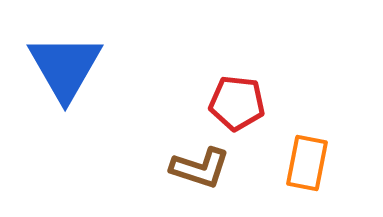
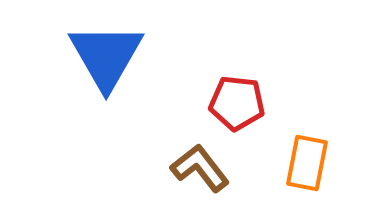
blue triangle: moved 41 px right, 11 px up
brown L-shape: rotated 146 degrees counterclockwise
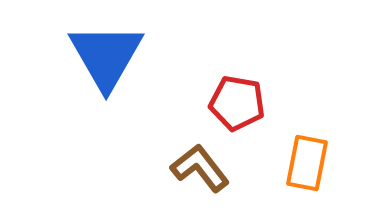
red pentagon: rotated 4 degrees clockwise
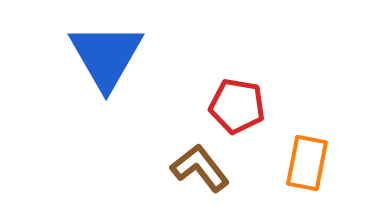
red pentagon: moved 3 px down
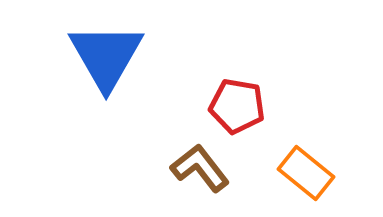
orange rectangle: moved 1 px left, 10 px down; rotated 62 degrees counterclockwise
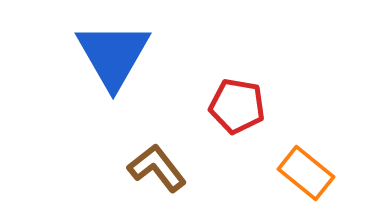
blue triangle: moved 7 px right, 1 px up
brown L-shape: moved 43 px left
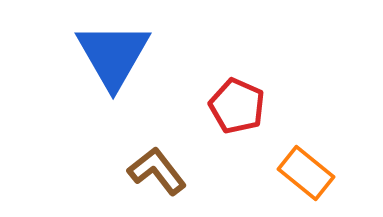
red pentagon: rotated 14 degrees clockwise
brown L-shape: moved 3 px down
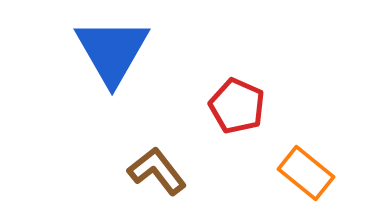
blue triangle: moved 1 px left, 4 px up
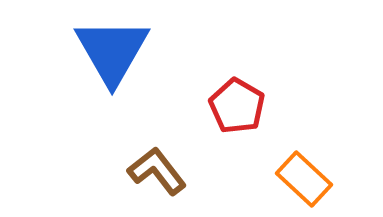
red pentagon: rotated 6 degrees clockwise
orange rectangle: moved 2 px left, 6 px down; rotated 4 degrees clockwise
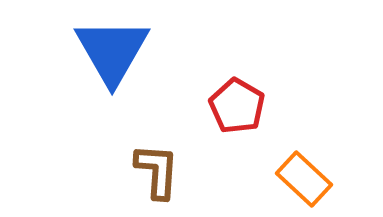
brown L-shape: rotated 42 degrees clockwise
